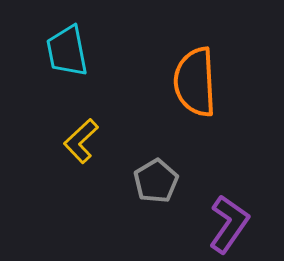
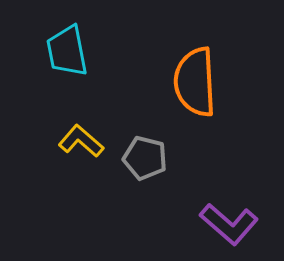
yellow L-shape: rotated 84 degrees clockwise
gray pentagon: moved 11 px left, 23 px up; rotated 27 degrees counterclockwise
purple L-shape: rotated 96 degrees clockwise
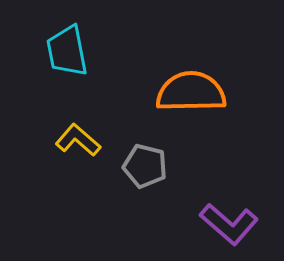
orange semicircle: moved 4 px left, 10 px down; rotated 92 degrees clockwise
yellow L-shape: moved 3 px left, 1 px up
gray pentagon: moved 8 px down
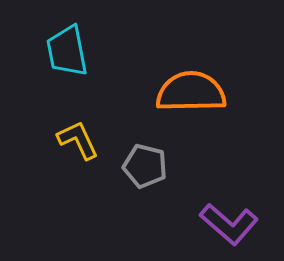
yellow L-shape: rotated 24 degrees clockwise
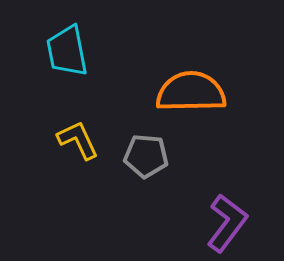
gray pentagon: moved 1 px right, 10 px up; rotated 9 degrees counterclockwise
purple L-shape: moved 2 px left, 1 px up; rotated 94 degrees counterclockwise
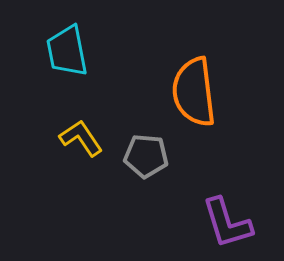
orange semicircle: moved 3 px right; rotated 96 degrees counterclockwise
yellow L-shape: moved 3 px right, 2 px up; rotated 9 degrees counterclockwise
purple L-shape: rotated 126 degrees clockwise
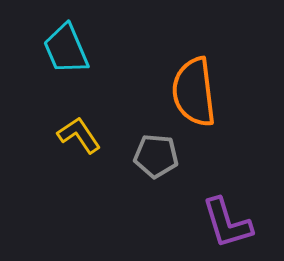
cyan trapezoid: moved 1 px left, 2 px up; rotated 12 degrees counterclockwise
yellow L-shape: moved 2 px left, 3 px up
gray pentagon: moved 10 px right
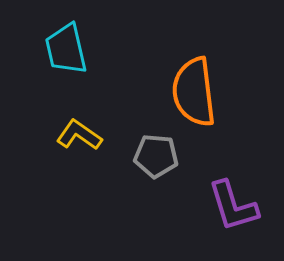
cyan trapezoid: rotated 10 degrees clockwise
yellow L-shape: rotated 21 degrees counterclockwise
purple L-shape: moved 6 px right, 17 px up
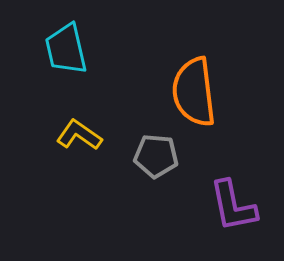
purple L-shape: rotated 6 degrees clockwise
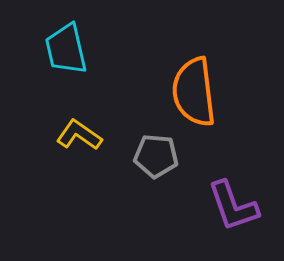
purple L-shape: rotated 8 degrees counterclockwise
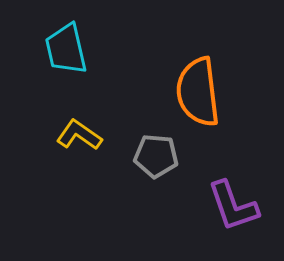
orange semicircle: moved 4 px right
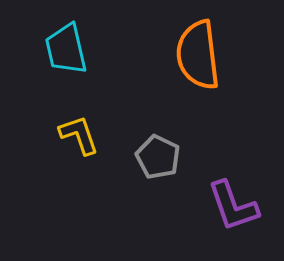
orange semicircle: moved 37 px up
yellow L-shape: rotated 36 degrees clockwise
gray pentagon: moved 2 px right, 1 px down; rotated 21 degrees clockwise
